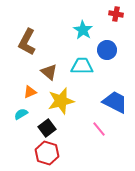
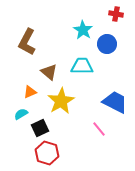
blue circle: moved 6 px up
yellow star: rotated 16 degrees counterclockwise
black square: moved 7 px left; rotated 12 degrees clockwise
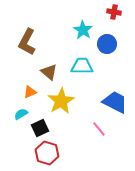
red cross: moved 2 px left, 2 px up
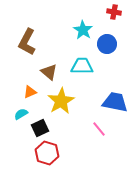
blue trapezoid: rotated 16 degrees counterclockwise
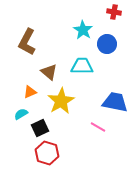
pink line: moved 1 px left, 2 px up; rotated 21 degrees counterclockwise
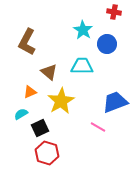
blue trapezoid: rotated 32 degrees counterclockwise
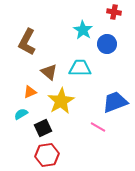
cyan trapezoid: moved 2 px left, 2 px down
black square: moved 3 px right
red hexagon: moved 2 px down; rotated 25 degrees counterclockwise
